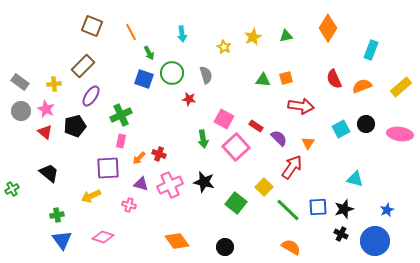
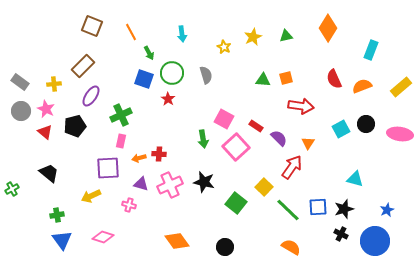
red star at (189, 99): moved 21 px left; rotated 24 degrees clockwise
red cross at (159, 154): rotated 16 degrees counterclockwise
orange arrow at (139, 158): rotated 32 degrees clockwise
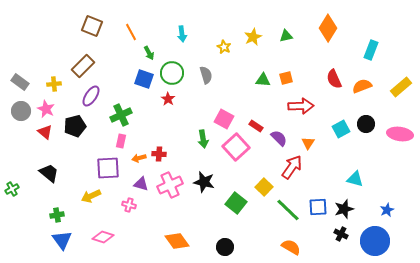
red arrow at (301, 106): rotated 10 degrees counterclockwise
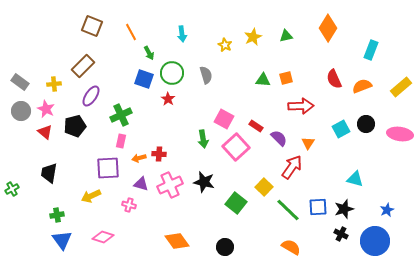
yellow star at (224, 47): moved 1 px right, 2 px up
black trapezoid at (49, 173): rotated 120 degrees counterclockwise
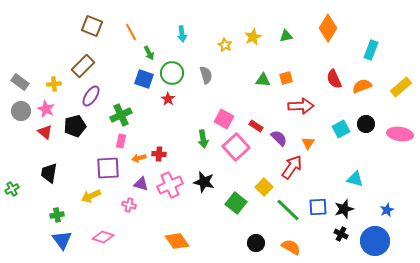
black circle at (225, 247): moved 31 px right, 4 px up
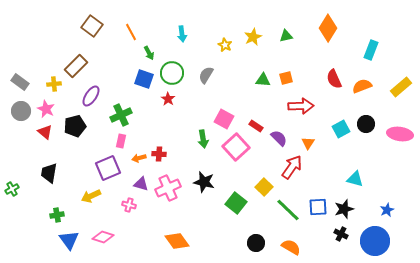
brown square at (92, 26): rotated 15 degrees clockwise
brown rectangle at (83, 66): moved 7 px left
gray semicircle at (206, 75): rotated 132 degrees counterclockwise
purple square at (108, 168): rotated 20 degrees counterclockwise
pink cross at (170, 185): moved 2 px left, 3 px down
blue triangle at (62, 240): moved 7 px right
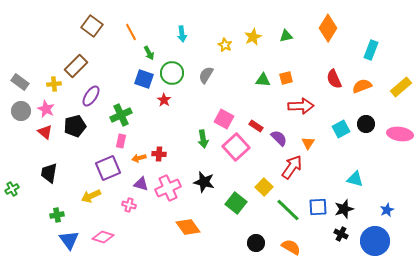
red star at (168, 99): moved 4 px left, 1 px down
orange diamond at (177, 241): moved 11 px right, 14 px up
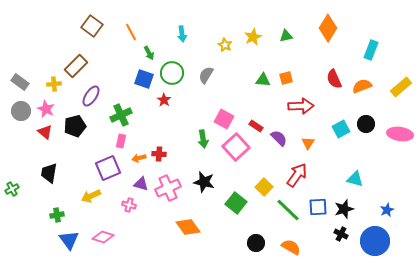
red arrow at (292, 167): moved 5 px right, 8 px down
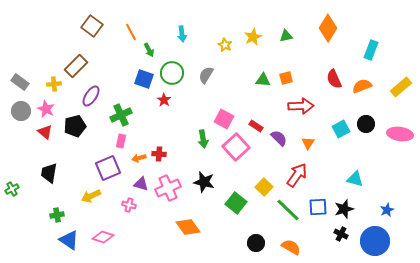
green arrow at (149, 53): moved 3 px up
blue triangle at (69, 240): rotated 20 degrees counterclockwise
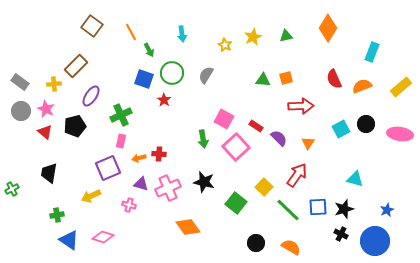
cyan rectangle at (371, 50): moved 1 px right, 2 px down
